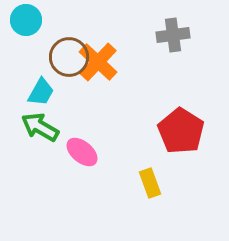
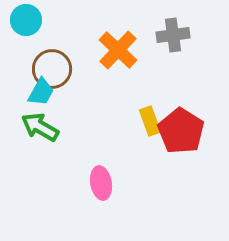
brown circle: moved 17 px left, 12 px down
orange cross: moved 20 px right, 12 px up
pink ellipse: moved 19 px right, 31 px down; rotated 40 degrees clockwise
yellow rectangle: moved 62 px up
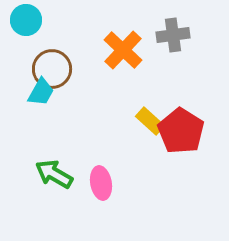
orange cross: moved 5 px right
yellow rectangle: rotated 28 degrees counterclockwise
green arrow: moved 14 px right, 47 px down
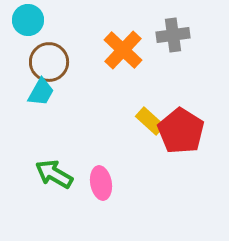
cyan circle: moved 2 px right
brown circle: moved 3 px left, 7 px up
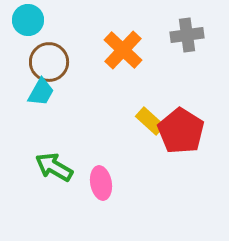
gray cross: moved 14 px right
green arrow: moved 7 px up
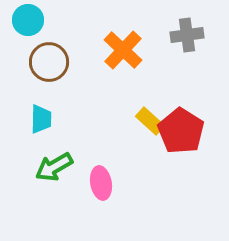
cyan trapezoid: moved 27 px down; rotated 28 degrees counterclockwise
green arrow: rotated 60 degrees counterclockwise
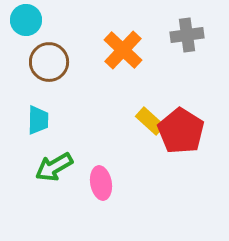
cyan circle: moved 2 px left
cyan trapezoid: moved 3 px left, 1 px down
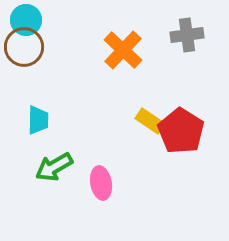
brown circle: moved 25 px left, 15 px up
yellow rectangle: rotated 8 degrees counterclockwise
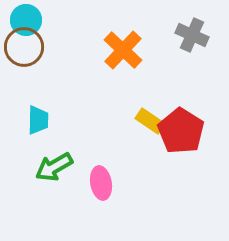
gray cross: moved 5 px right; rotated 32 degrees clockwise
